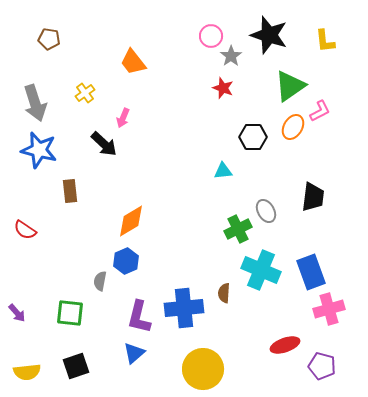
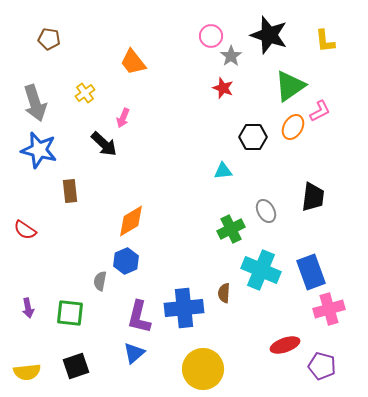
green cross: moved 7 px left
purple arrow: moved 11 px right, 5 px up; rotated 30 degrees clockwise
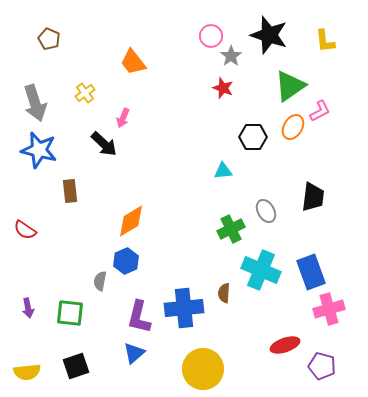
brown pentagon: rotated 15 degrees clockwise
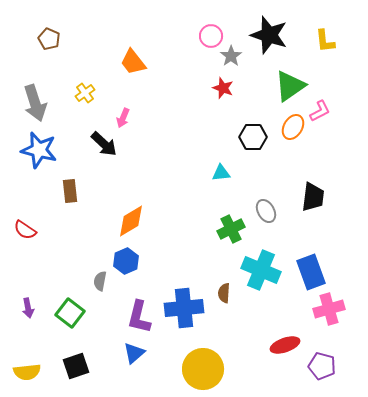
cyan triangle: moved 2 px left, 2 px down
green square: rotated 32 degrees clockwise
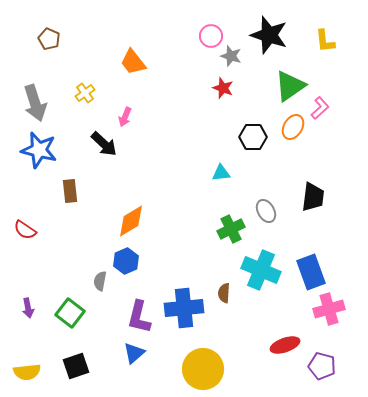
gray star: rotated 20 degrees counterclockwise
pink L-shape: moved 3 px up; rotated 15 degrees counterclockwise
pink arrow: moved 2 px right, 1 px up
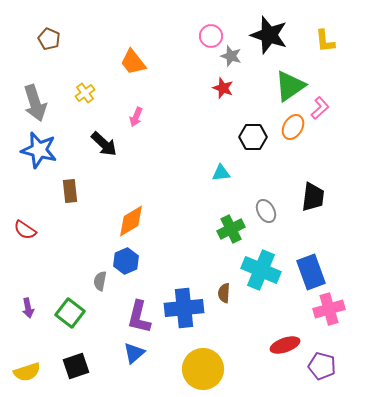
pink arrow: moved 11 px right
yellow semicircle: rotated 12 degrees counterclockwise
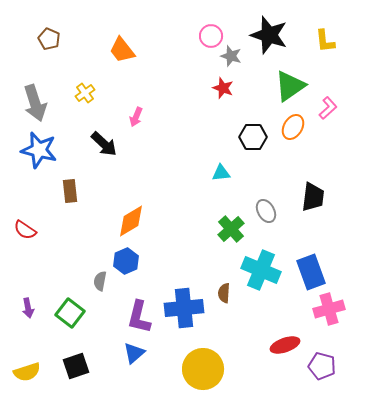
orange trapezoid: moved 11 px left, 12 px up
pink L-shape: moved 8 px right
green cross: rotated 16 degrees counterclockwise
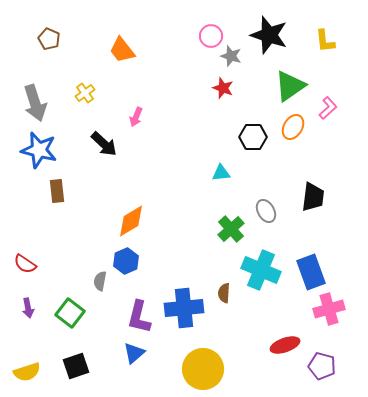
brown rectangle: moved 13 px left
red semicircle: moved 34 px down
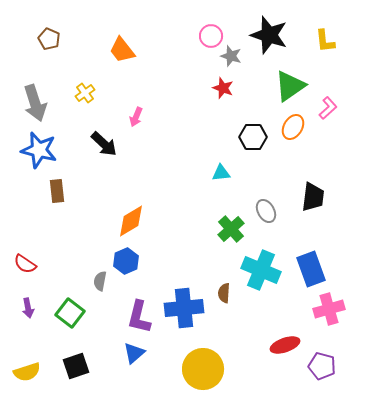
blue rectangle: moved 3 px up
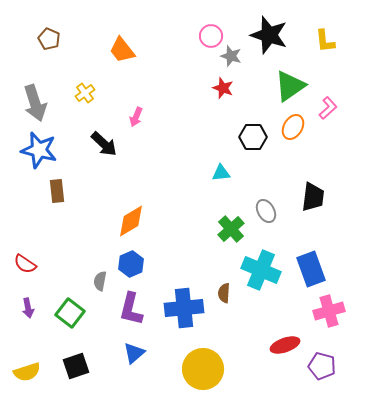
blue hexagon: moved 5 px right, 3 px down
pink cross: moved 2 px down
purple L-shape: moved 8 px left, 8 px up
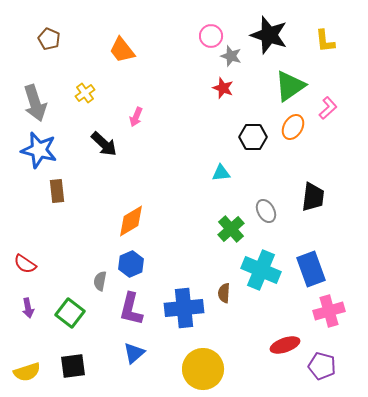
black square: moved 3 px left; rotated 12 degrees clockwise
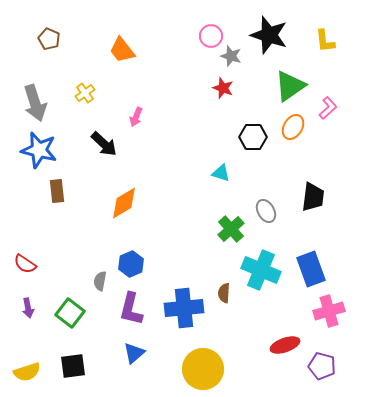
cyan triangle: rotated 24 degrees clockwise
orange diamond: moved 7 px left, 18 px up
